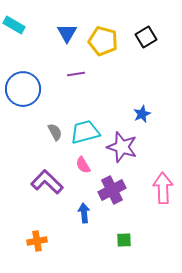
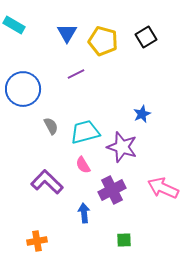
purple line: rotated 18 degrees counterclockwise
gray semicircle: moved 4 px left, 6 px up
pink arrow: rotated 64 degrees counterclockwise
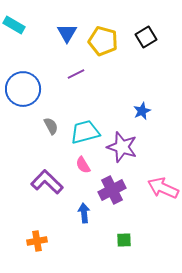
blue star: moved 3 px up
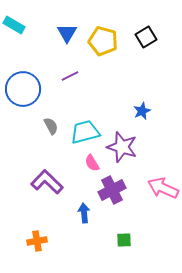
purple line: moved 6 px left, 2 px down
pink semicircle: moved 9 px right, 2 px up
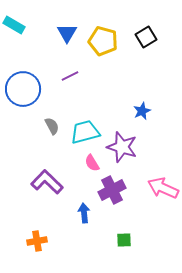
gray semicircle: moved 1 px right
